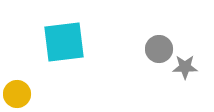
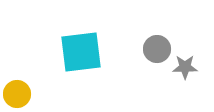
cyan square: moved 17 px right, 10 px down
gray circle: moved 2 px left
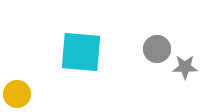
cyan square: rotated 12 degrees clockwise
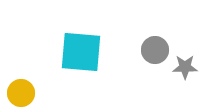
gray circle: moved 2 px left, 1 px down
yellow circle: moved 4 px right, 1 px up
